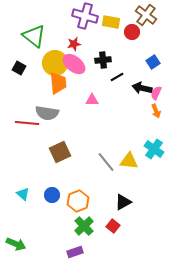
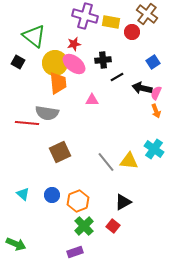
brown cross: moved 1 px right, 1 px up
black square: moved 1 px left, 6 px up
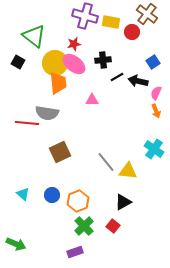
black arrow: moved 4 px left, 7 px up
yellow triangle: moved 1 px left, 10 px down
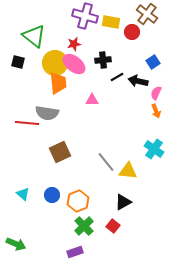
black square: rotated 16 degrees counterclockwise
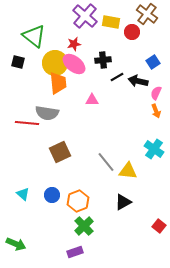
purple cross: rotated 25 degrees clockwise
red square: moved 46 px right
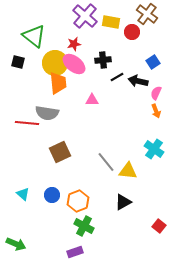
green cross: rotated 18 degrees counterclockwise
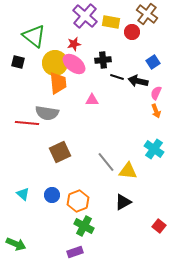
black line: rotated 48 degrees clockwise
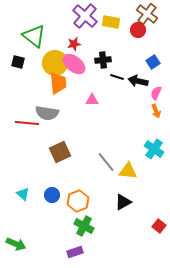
red circle: moved 6 px right, 2 px up
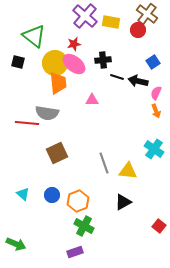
brown square: moved 3 px left, 1 px down
gray line: moved 2 px left, 1 px down; rotated 20 degrees clockwise
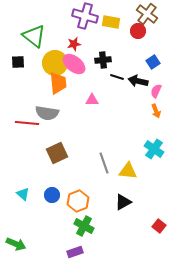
purple cross: rotated 25 degrees counterclockwise
red circle: moved 1 px down
black square: rotated 16 degrees counterclockwise
pink semicircle: moved 2 px up
